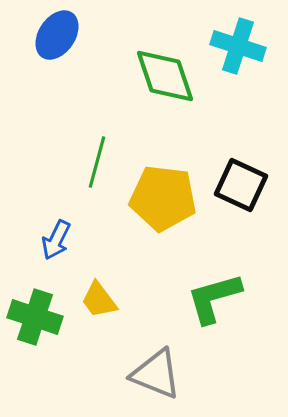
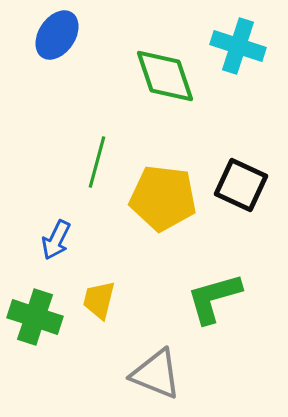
yellow trapezoid: rotated 51 degrees clockwise
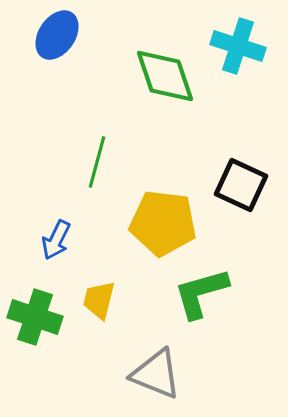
yellow pentagon: moved 25 px down
green L-shape: moved 13 px left, 5 px up
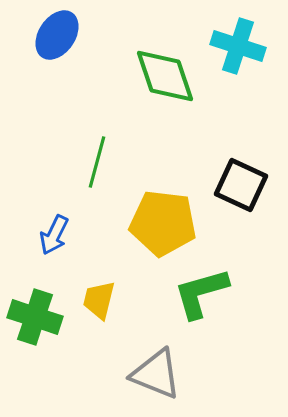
blue arrow: moved 2 px left, 5 px up
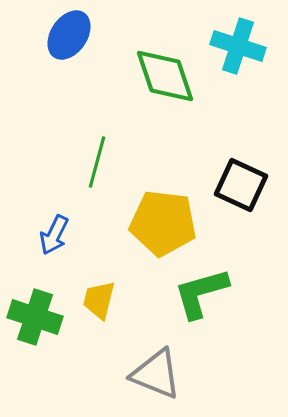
blue ellipse: moved 12 px right
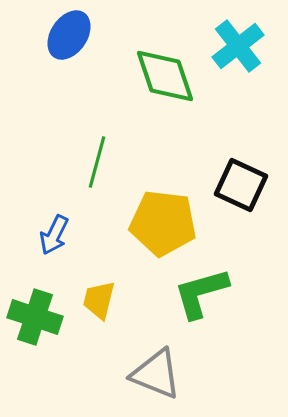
cyan cross: rotated 34 degrees clockwise
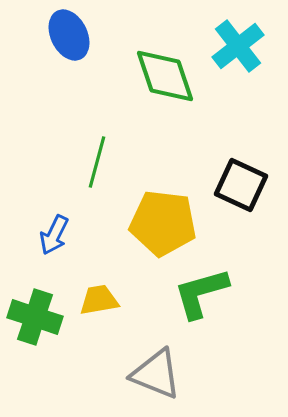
blue ellipse: rotated 60 degrees counterclockwise
yellow trapezoid: rotated 66 degrees clockwise
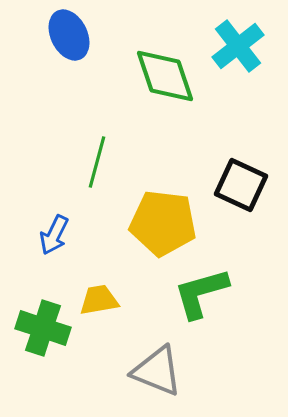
green cross: moved 8 px right, 11 px down
gray triangle: moved 1 px right, 3 px up
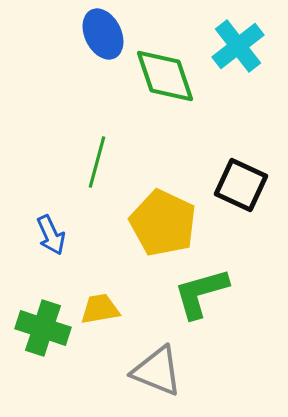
blue ellipse: moved 34 px right, 1 px up
yellow pentagon: rotated 18 degrees clockwise
blue arrow: moved 3 px left; rotated 51 degrees counterclockwise
yellow trapezoid: moved 1 px right, 9 px down
